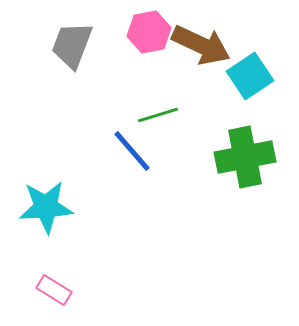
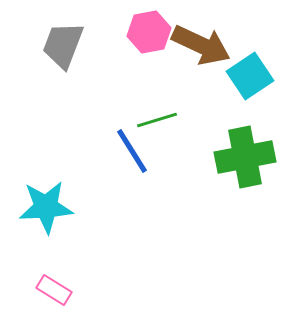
gray trapezoid: moved 9 px left
green line: moved 1 px left, 5 px down
blue line: rotated 9 degrees clockwise
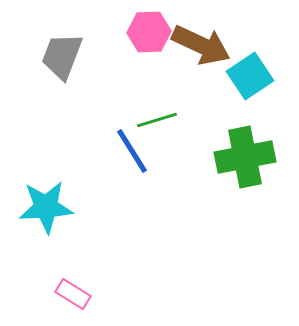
pink hexagon: rotated 9 degrees clockwise
gray trapezoid: moved 1 px left, 11 px down
pink rectangle: moved 19 px right, 4 px down
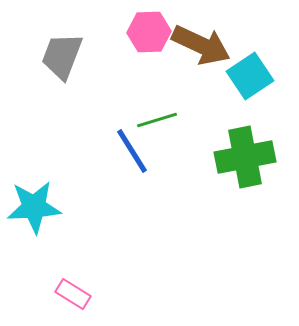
cyan star: moved 12 px left
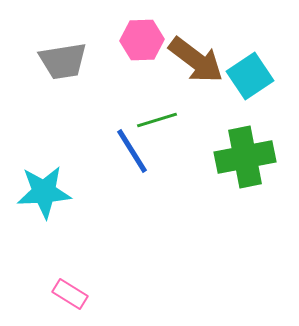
pink hexagon: moved 7 px left, 8 px down
brown arrow: moved 5 px left, 15 px down; rotated 12 degrees clockwise
gray trapezoid: moved 1 px right, 5 px down; rotated 120 degrees counterclockwise
cyan star: moved 10 px right, 15 px up
pink rectangle: moved 3 px left
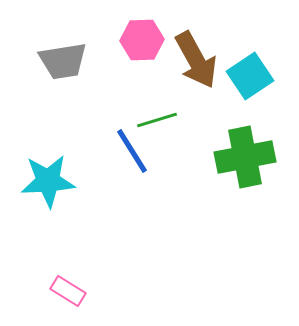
brown arrow: rotated 24 degrees clockwise
cyan star: moved 4 px right, 11 px up
pink rectangle: moved 2 px left, 3 px up
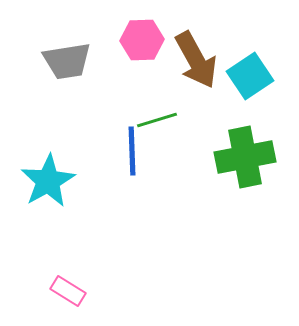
gray trapezoid: moved 4 px right
blue line: rotated 30 degrees clockwise
cyan star: rotated 26 degrees counterclockwise
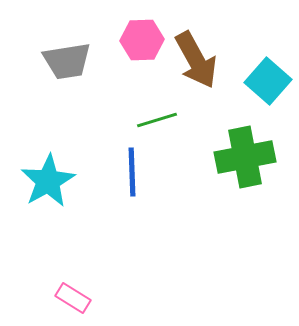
cyan square: moved 18 px right, 5 px down; rotated 15 degrees counterclockwise
blue line: moved 21 px down
pink rectangle: moved 5 px right, 7 px down
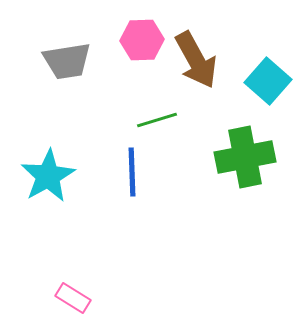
cyan star: moved 5 px up
